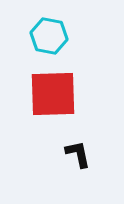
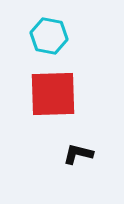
black L-shape: rotated 64 degrees counterclockwise
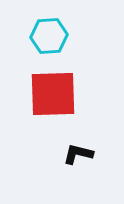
cyan hexagon: rotated 15 degrees counterclockwise
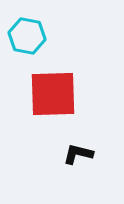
cyan hexagon: moved 22 px left; rotated 15 degrees clockwise
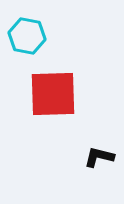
black L-shape: moved 21 px right, 3 px down
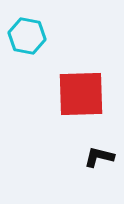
red square: moved 28 px right
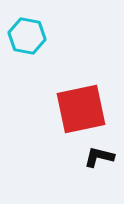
red square: moved 15 px down; rotated 10 degrees counterclockwise
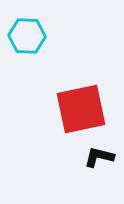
cyan hexagon: rotated 9 degrees counterclockwise
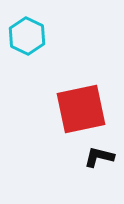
cyan hexagon: rotated 24 degrees clockwise
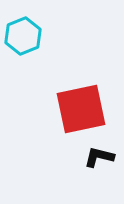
cyan hexagon: moved 4 px left; rotated 12 degrees clockwise
